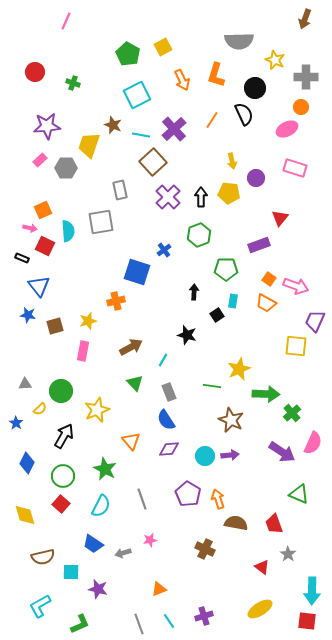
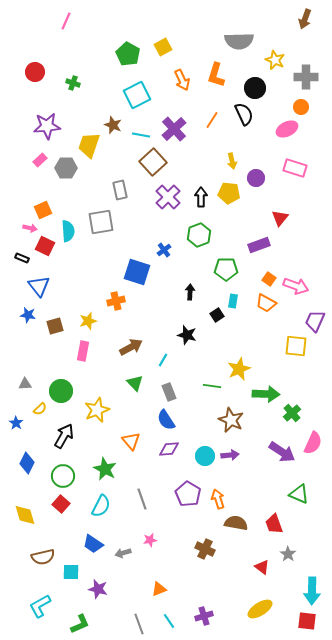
black arrow at (194, 292): moved 4 px left
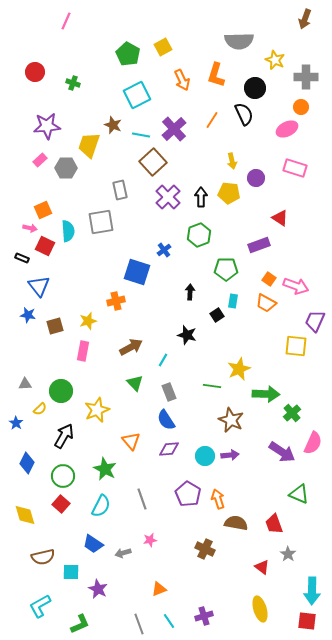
red triangle at (280, 218): rotated 36 degrees counterclockwise
purple star at (98, 589): rotated 12 degrees clockwise
yellow ellipse at (260, 609): rotated 75 degrees counterclockwise
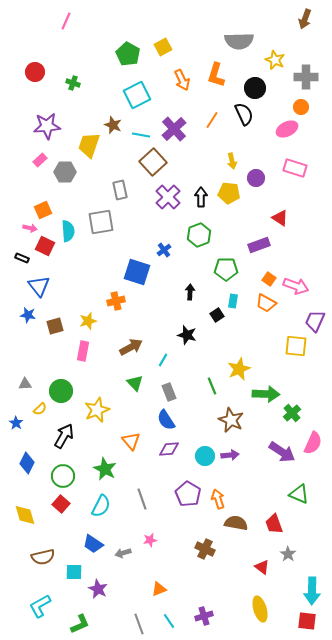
gray hexagon at (66, 168): moved 1 px left, 4 px down
green line at (212, 386): rotated 60 degrees clockwise
cyan square at (71, 572): moved 3 px right
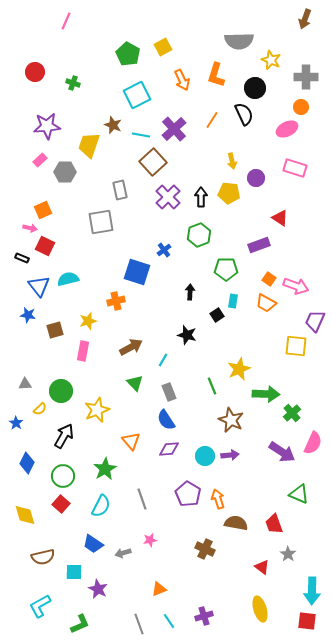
yellow star at (275, 60): moved 4 px left
cyan semicircle at (68, 231): moved 48 px down; rotated 100 degrees counterclockwise
brown square at (55, 326): moved 4 px down
green star at (105, 469): rotated 15 degrees clockwise
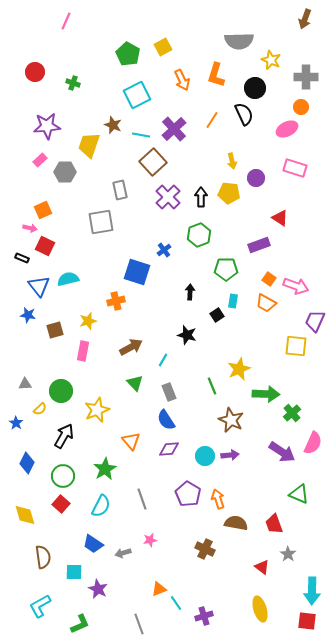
brown semicircle at (43, 557): rotated 85 degrees counterclockwise
cyan line at (169, 621): moved 7 px right, 18 px up
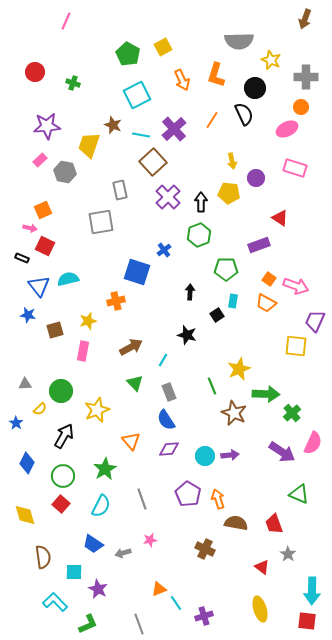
gray hexagon at (65, 172): rotated 10 degrees clockwise
black arrow at (201, 197): moved 5 px down
brown star at (231, 420): moved 3 px right, 7 px up
cyan L-shape at (40, 606): moved 15 px right, 4 px up; rotated 75 degrees clockwise
green L-shape at (80, 624): moved 8 px right
